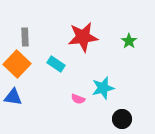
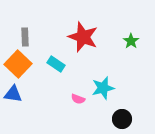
red star: rotated 28 degrees clockwise
green star: moved 2 px right
orange square: moved 1 px right
blue triangle: moved 3 px up
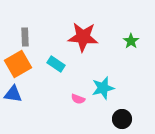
red star: rotated 16 degrees counterclockwise
orange square: rotated 16 degrees clockwise
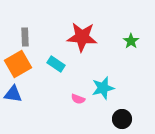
red star: moved 1 px left
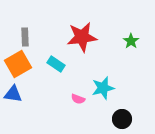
red star: rotated 12 degrees counterclockwise
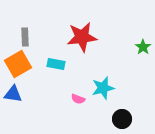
green star: moved 12 px right, 6 px down
cyan rectangle: rotated 24 degrees counterclockwise
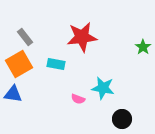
gray rectangle: rotated 36 degrees counterclockwise
orange square: moved 1 px right
cyan star: rotated 25 degrees clockwise
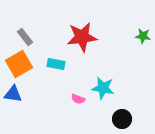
green star: moved 11 px up; rotated 28 degrees counterclockwise
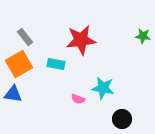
red star: moved 1 px left, 3 px down
